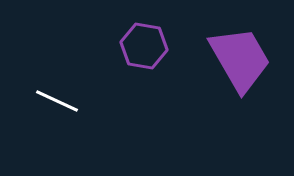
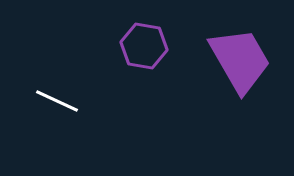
purple trapezoid: moved 1 px down
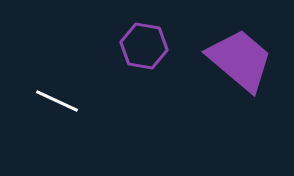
purple trapezoid: rotated 20 degrees counterclockwise
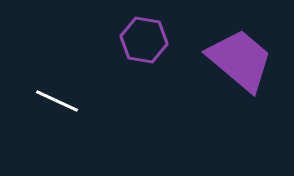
purple hexagon: moved 6 px up
